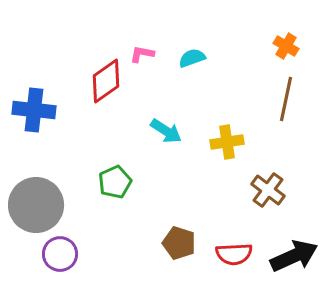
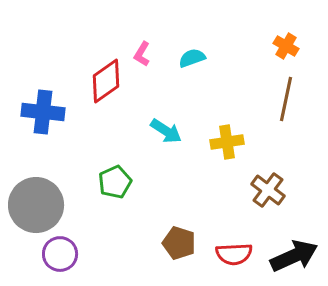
pink L-shape: rotated 70 degrees counterclockwise
blue cross: moved 9 px right, 2 px down
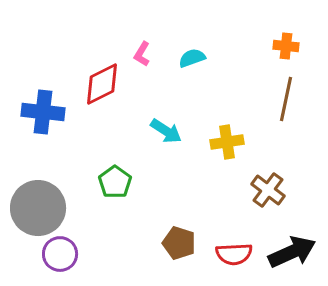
orange cross: rotated 25 degrees counterclockwise
red diamond: moved 4 px left, 3 px down; rotated 9 degrees clockwise
green pentagon: rotated 12 degrees counterclockwise
gray circle: moved 2 px right, 3 px down
black arrow: moved 2 px left, 4 px up
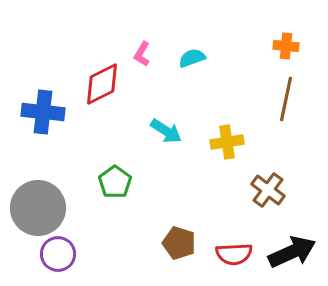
purple circle: moved 2 px left
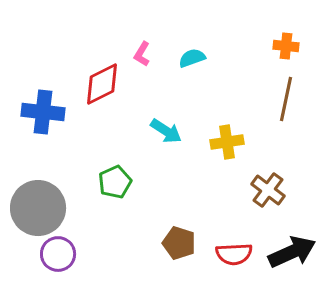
green pentagon: rotated 12 degrees clockwise
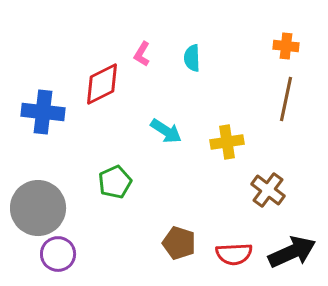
cyan semicircle: rotated 72 degrees counterclockwise
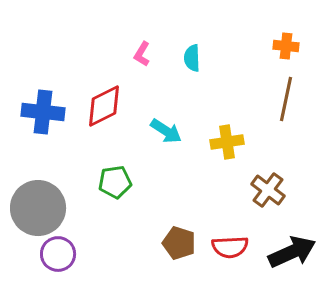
red diamond: moved 2 px right, 22 px down
green pentagon: rotated 16 degrees clockwise
red semicircle: moved 4 px left, 7 px up
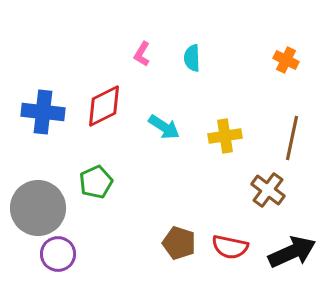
orange cross: moved 14 px down; rotated 20 degrees clockwise
brown line: moved 6 px right, 39 px down
cyan arrow: moved 2 px left, 4 px up
yellow cross: moved 2 px left, 6 px up
green pentagon: moved 19 px left; rotated 16 degrees counterclockwise
red semicircle: rotated 15 degrees clockwise
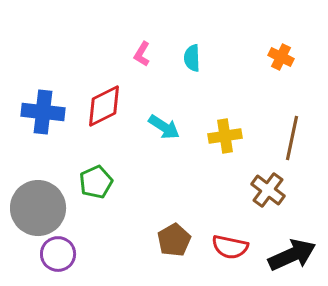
orange cross: moved 5 px left, 3 px up
brown pentagon: moved 5 px left, 3 px up; rotated 24 degrees clockwise
black arrow: moved 3 px down
